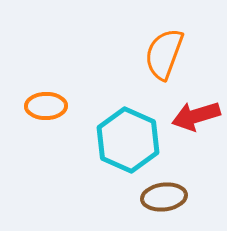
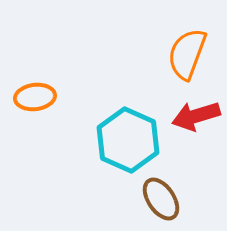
orange semicircle: moved 23 px right
orange ellipse: moved 11 px left, 9 px up; rotated 6 degrees counterclockwise
brown ellipse: moved 3 px left, 2 px down; rotated 63 degrees clockwise
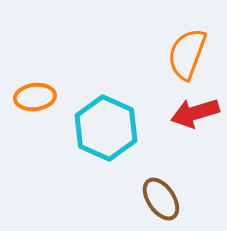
red arrow: moved 1 px left, 3 px up
cyan hexagon: moved 22 px left, 12 px up
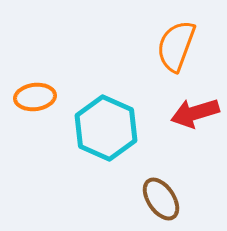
orange semicircle: moved 11 px left, 8 px up
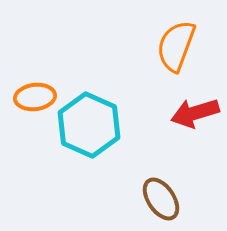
cyan hexagon: moved 17 px left, 3 px up
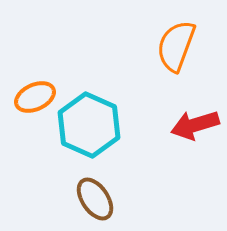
orange ellipse: rotated 18 degrees counterclockwise
red arrow: moved 12 px down
brown ellipse: moved 66 px left
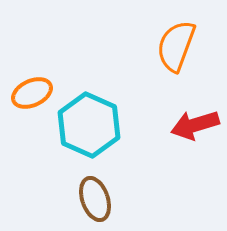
orange ellipse: moved 3 px left, 4 px up
brown ellipse: rotated 15 degrees clockwise
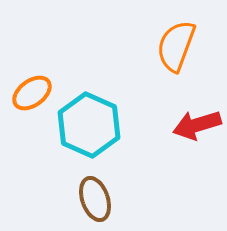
orange ellipse: rotated 12 degrees counterclockwise
red arrow: moved 2 px right
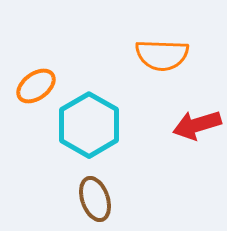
orange semicircle: moved 14 px left, 9 px down; rotated 108 degrees counterclockwise
orange ellipse: moved 4 px right, 7 px up
cyan hexagon: rotated 6 degrees clockwise
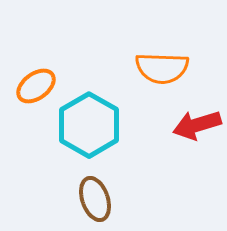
orange semicircle: moved 13 px down
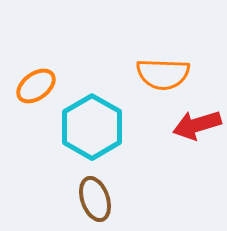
orange semicircle: moved 1 px right, 6 px down
cyan hexagon: moved 3 px right, 2 px down
